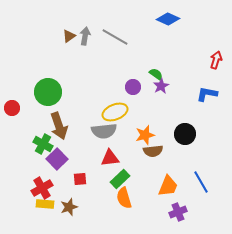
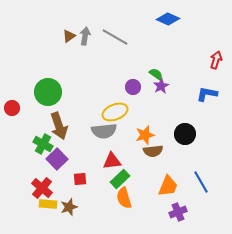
red triangle: moved 2 px right, 3 px down
red cross: rotated 20 degrees counterclockwise
yellow rectangle: moved 3 px right
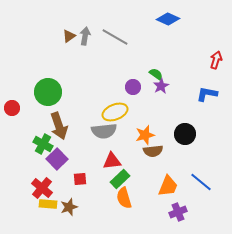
blue line: rotated 20 degrees counterclockwise
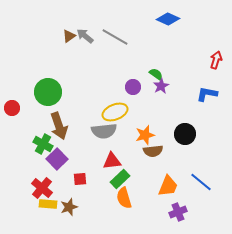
gray arrow: rotated 60 degrees counterclockwise
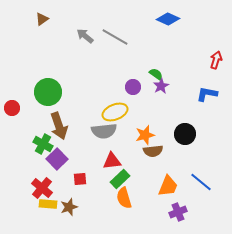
brown triangle: moved 27 px left, 17 px up
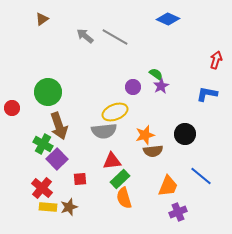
blue line: moved 6 px up
yellow rectangle: moved 3 px down
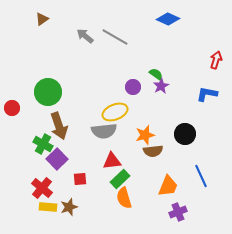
blue line: rotated 25 degrees clockwise
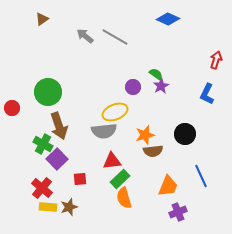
blue L-shape: rotated 75 degrees counterclockwise
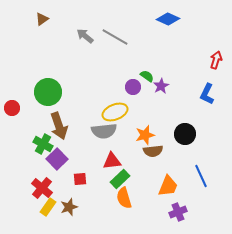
green semicircle: moved 9 px left, 2 px down
yellow rectangle: rotated 60 degrees counterclockwise
